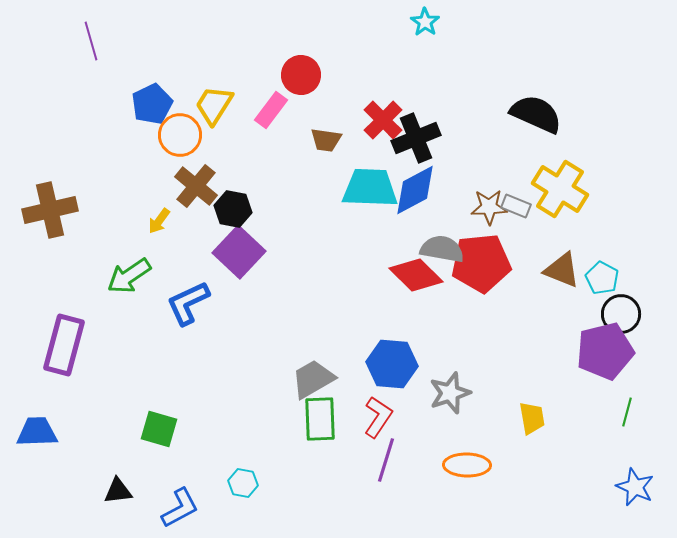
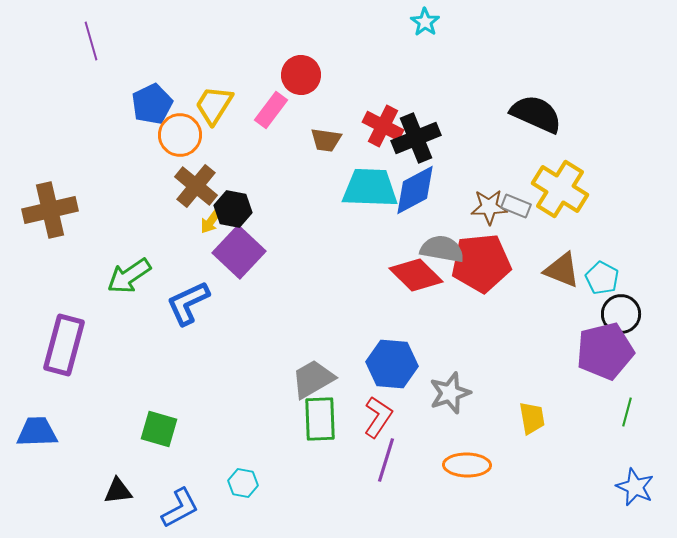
red cross at (383, 120): moved 6 px down; rotated 18 degrees counterclockwise
yellow arrow at (159, 221): moved 52 px right
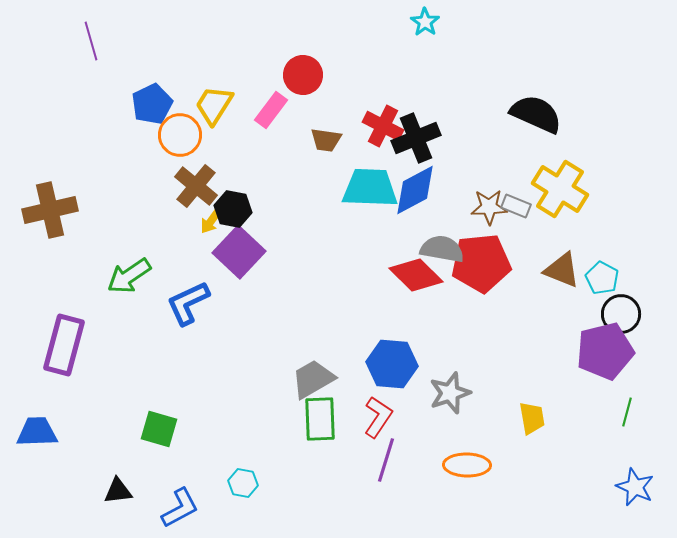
red circle at (301, 75): moved 2 px right
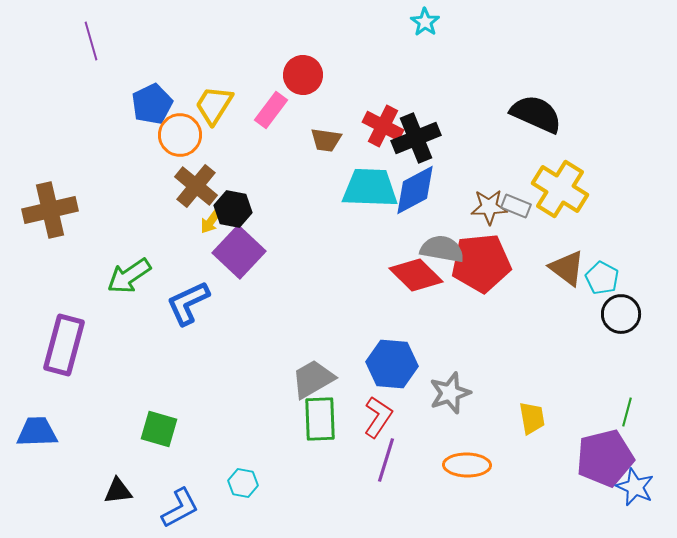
brown triangle at (562, 270): moved 5 px right, 2 px up; rotated 15 degrees clockwise
purple pentagon at (605, 351): moved 107 px down
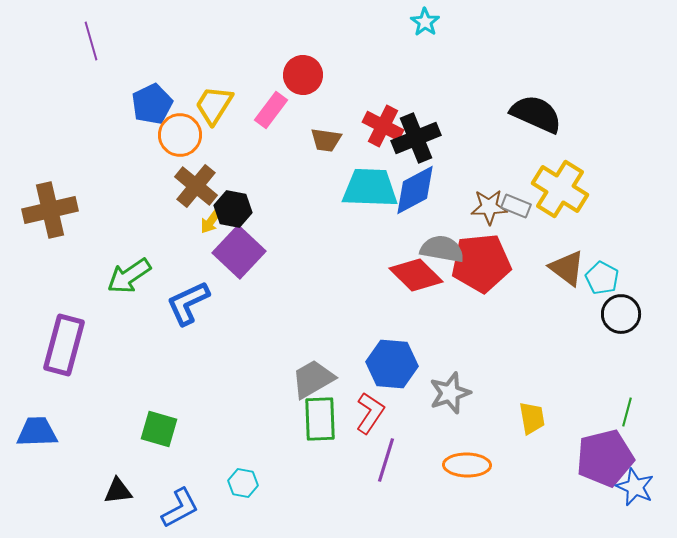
red L-shape at (378, 417): moved 8 px left, 4 px up
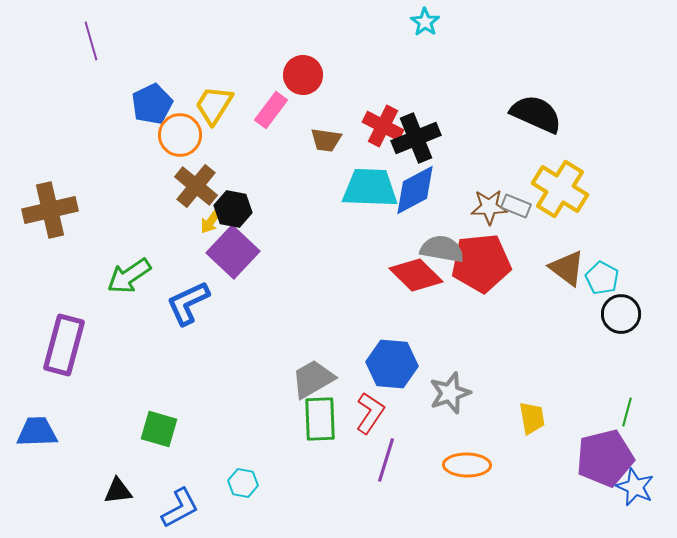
purple square at (239, 252): moved 6 px left
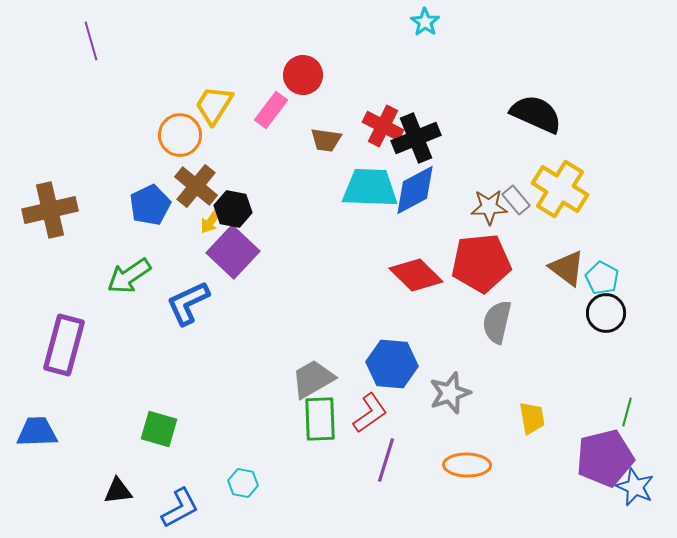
blue pentagon at (152, 104): moved 2 px left, 101 px down
gray rectangle at (516, 206): moved 6 px up; rotated 28 degrees clockwise
gray semicircle at (442, 249): moved 55 px right, 73 px down; rotated 87 degrees counterclockwise
black circle at (621, 314): moved 15 px left, 1 px up
red L-shape at (370, 413): rotated 21 degrees clockwise
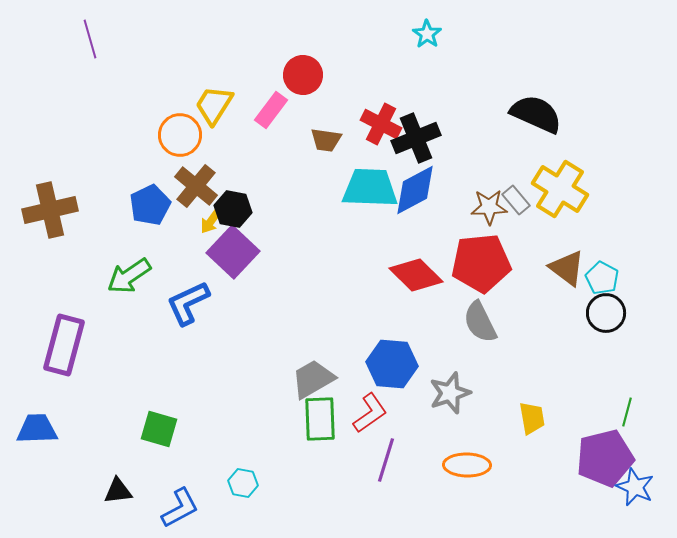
cyan star at (425, 22): moved 2 px right, 12 px down
purple line at (91, 41): moved 1 px left, 2 px up
red cross at (383, 126): moved 2 px left, 2 px up
gray semicircle at (497, 322): moved 17 px left; rotated 39 degrees counterclockwise
blue trapezoid at (37, 432): moved 3 px up
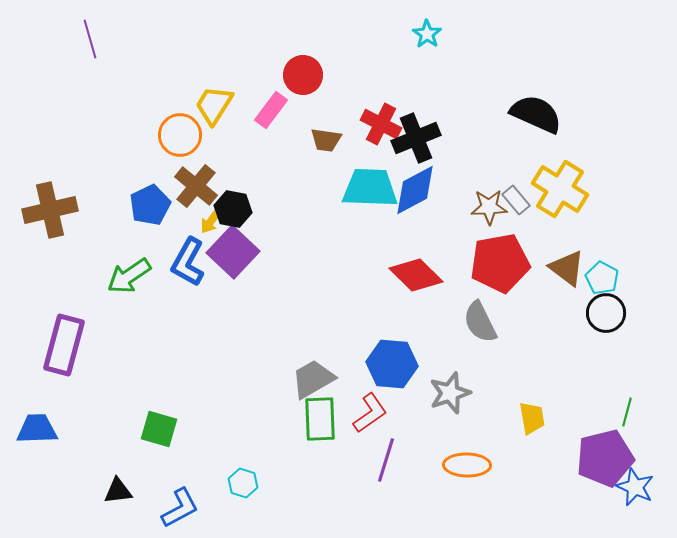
red pentagon at (481, 263): moved 19 px right; rotated 4 degrees counterclockwise
blue L-shape at (188, 303): moved 41 px up; rotated 36 degrees counterclockwise
cyan hexagon at (243, 483): rotated 8 degrees clockwise
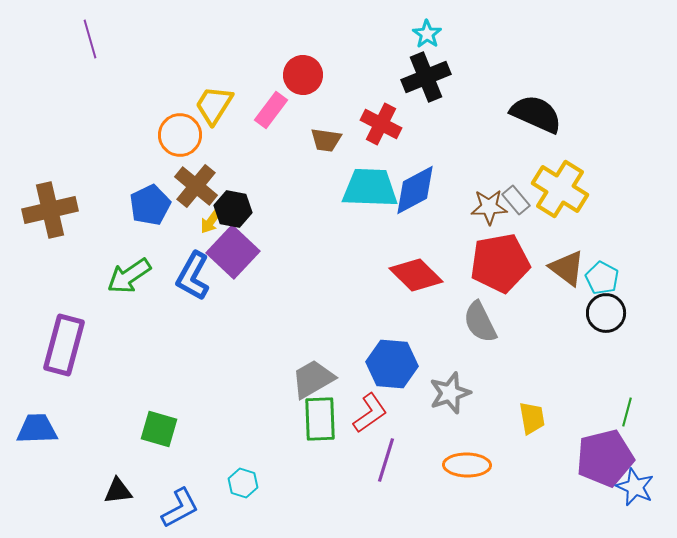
black cross at (416, 138): moved 10 px right, 61 px up
blue L-shape at (188, 262): moved 5 px right, 14 px down
